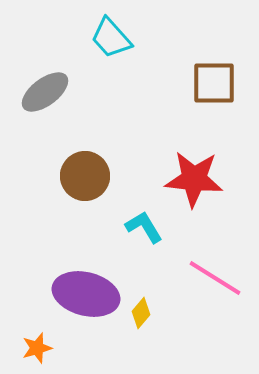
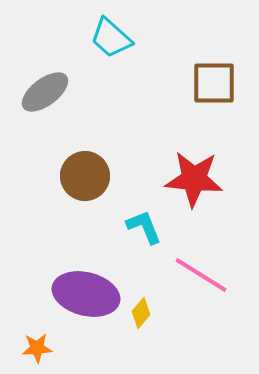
cyan trapezoid: rotated 6 degrees counterclockwise
cyan L-shape: rotated 9 degrees clockwise
pink line: moved 14 px left, 3 px up
orange star: rotated 12 degrees clockwise
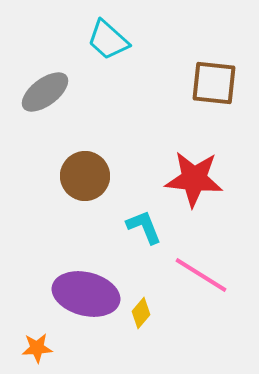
cyan trapezoid: moved 3 px left, 2 px down
brown square: rotated 6 degrees clockwise
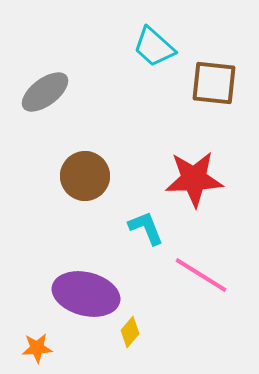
cyan trapezoid: moved 46 px right, 7 px down
red star: rotated 8 degrees counterclockwise
cyan L-shape: moved 2 px right, 1 px down
yellow diamond: moved 11 px left, 19 px down
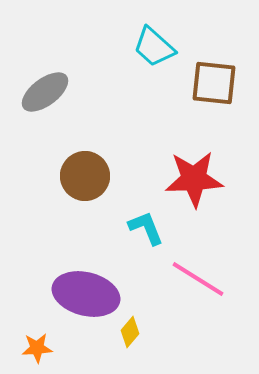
pink line: moved 3 px left, 4 px down
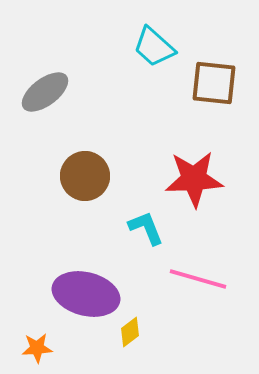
pink line: rotated 16 degrees counterclockwise
yellow diamond: rotated 12 degrees clockwise
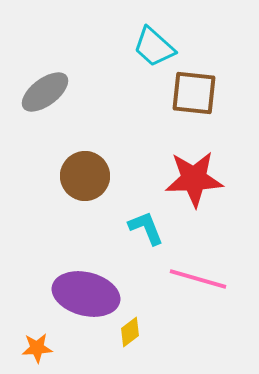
brown square: moved 20 px left, 10 px down
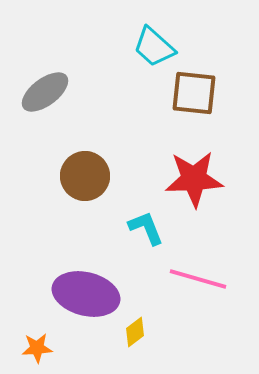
yellow diamond: moved 5 px right
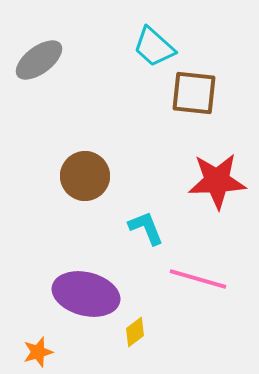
gray ellipse: moved 6 px left, 32 px up
red star: moved 23 px right, 2 px down
orange star: moved 1 px right, 4 px down; rotated 12 degrees counterclockwise
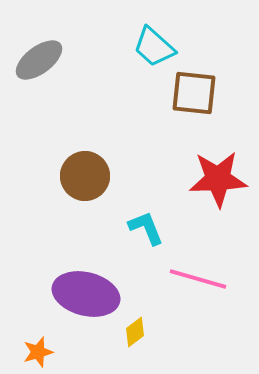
red star: moved 1 px right, 2 px up
